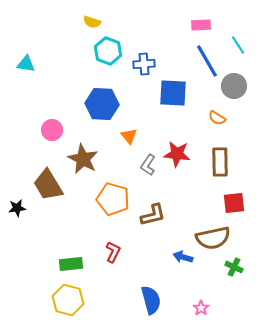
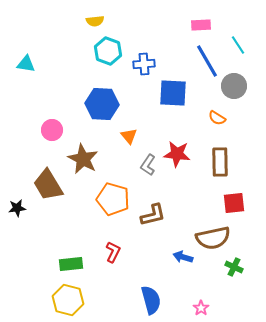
yellow semicircle: moved 3 px right, 1 px up; rotated 24 degrees counterclockwise
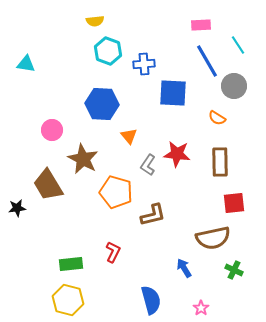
orange pentagon: moved 3 px right, 7 px up
blue arrow: moved 1 px right, 11 px down; rotated 42 degrees clockwise
green cross: moved 3 px down
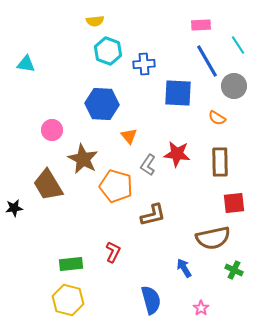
blue square: moved 5 px right
orange pentagon: moved 6 px up
black star: moved 3 px left
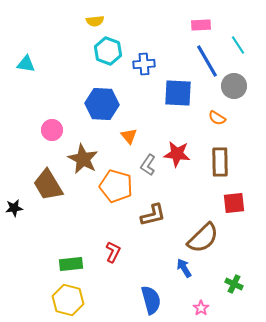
brown semicircle: moved 10 px left; rotated 32 degrees counterclockwise
green cross: moved 14 px down
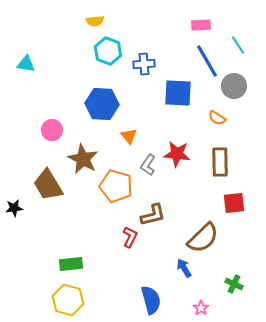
red L-shape: moved 17 px right, 15 px up
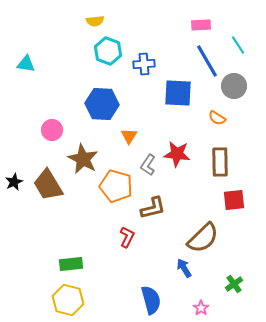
orange triangle: rotated 12 degrees clockwise
red square: moved 3 px up
black star: moved 26 px up; rotated 18 degrees counterclockwise
brown L-shape: moved 7 px up
red L-shape: moved 3 px left
green cross: rotated 30 degrees clockwise
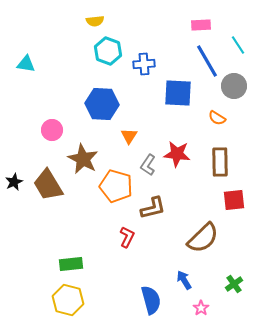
blue arrow: moved 12 px down
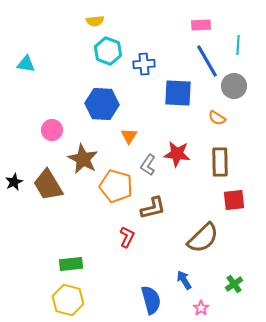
cyan line: rotated 36 degrees clockwise
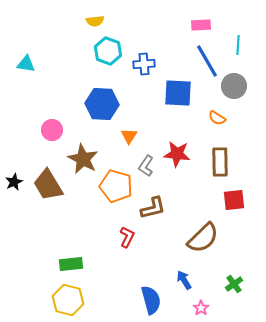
gray L-shape: moved 2 px left, 1 px down
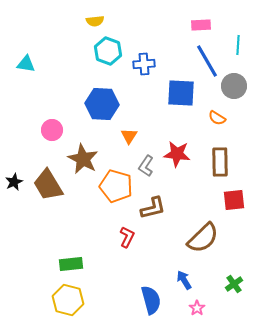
blue square: moved 3 px right
pink star: moved 4 px left
